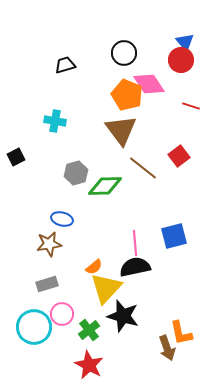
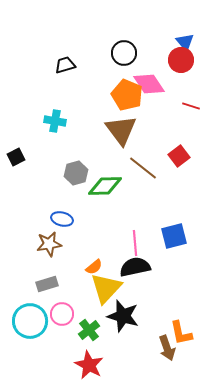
cyan circle: moved 4 px left, 6 px up
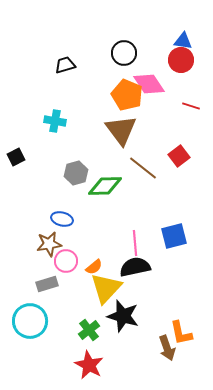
blue triangle: moved 2 px left, 1 px up; rotated 42 degrees counterclockwise
pink circle: moved 4 px right, 53 px up
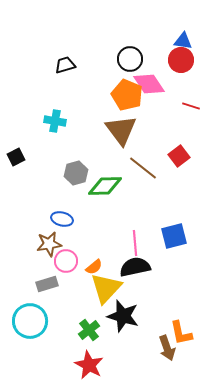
black circle: moved 6 px right, 6 px down
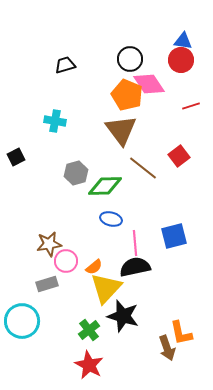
red line: rotated 36 degrees counterclockwise
blue ellipse: moved 49 px right
cyan circle: moved 8 px left
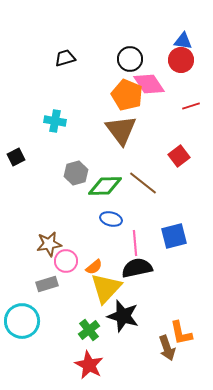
black trapezoid: moved 7 px up
brown line: moved 15 px down
black semicircle: moved 2 px right, 1 px down
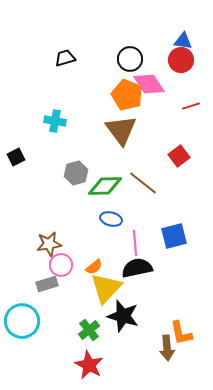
pink circle: moved 5 px left, 4 px down
brown arrow: rotated 15 degrees clockwise
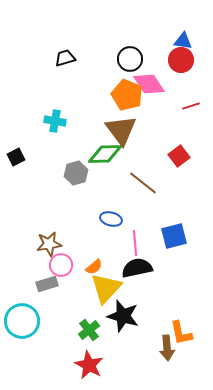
green diamond: moved 32 px up
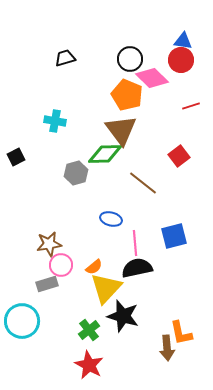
pink diamond: moved 3 px right, 6 px up; rotated 12 degrees counterclockwise
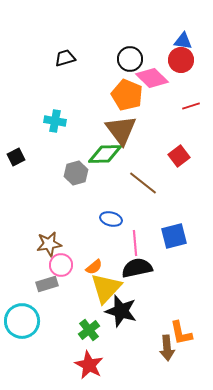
black star: moved 2 px left, 5 px up
